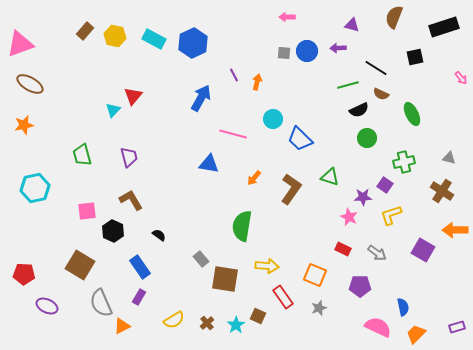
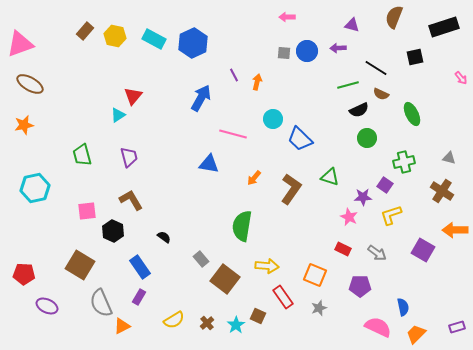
cyan triangle at (113, 110): moved 5 px right, 5 px down; rotated 14 degrees clockwise
black semicircle at (159, 235): moved 5 px right, 2 px down
brown square at (225, 279): rotated 28 degrees clockwise
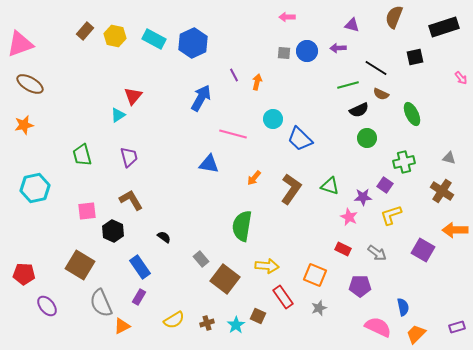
green triangle at (330, 177): moved 9 px down
purple ellipse at (47, 306): rotated 25 degrees clockwise
brown cross at (207, 323): rotated 24 degrees clockwise
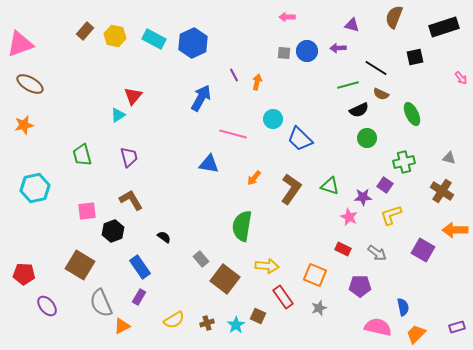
black hexagon at (113, 231): rotated 15 degrees clockwise
pink semicircle at (378, 327): rotated 12 degrees counterclockwise
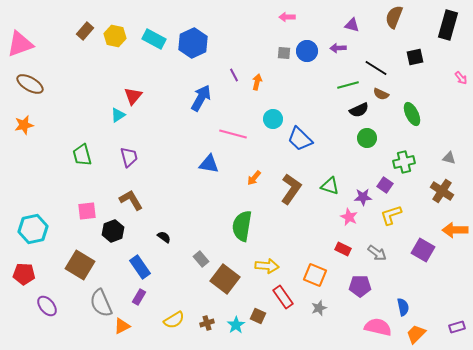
black rectangle at (444, 27): moved 4 px right, 2 px up; rotated 56 degrees counterclockwise
cyan hexagon at (35, 188): moved 2 px left, 41 px down
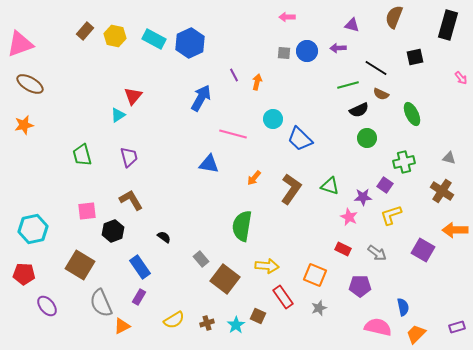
blue hexagon at (193, 43): moved 3 px left
